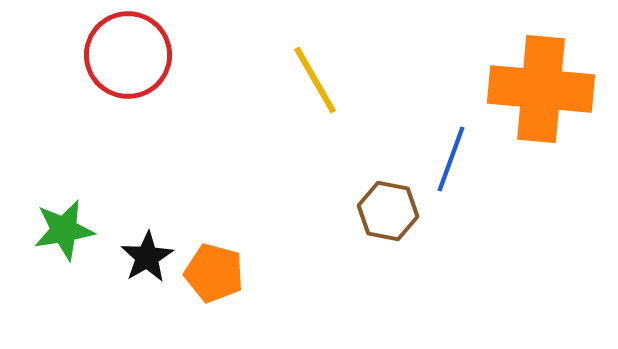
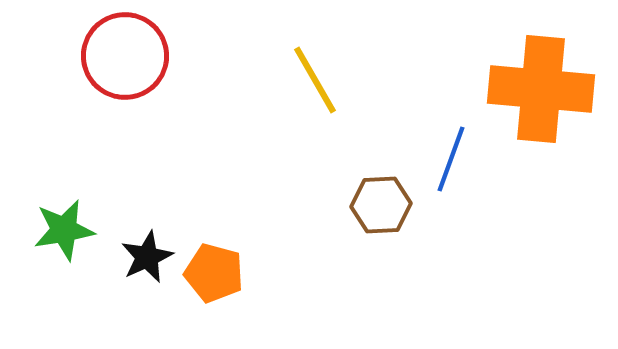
red circle: moved 3 px left, 1 px down
brown hexagon: moved 7 px left, 6 px up; rotated 14 degrees counterclockwise
black star: rotated 6 degrees clockwise
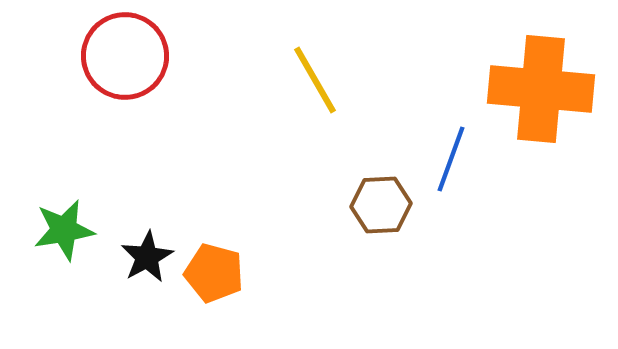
black star: rotated 4 degrees counterclockwise
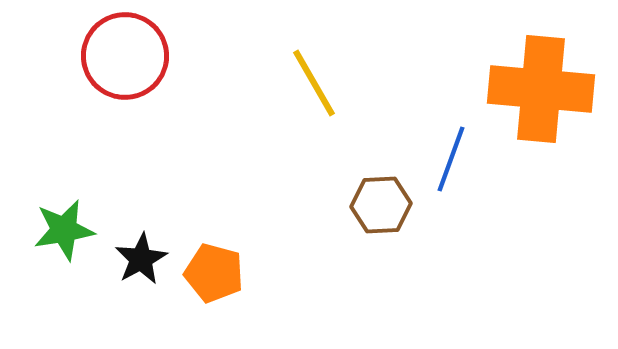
yellow line: moved 1 px left, 3 px down
black star: moved 6 px left, 2 px down
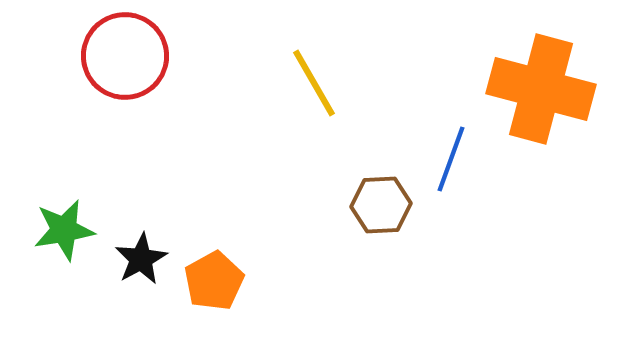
orange cross: rotated 10 degrees clockwise
orange pentagon: moved 8 px down; rotated 28 degrees clockwise
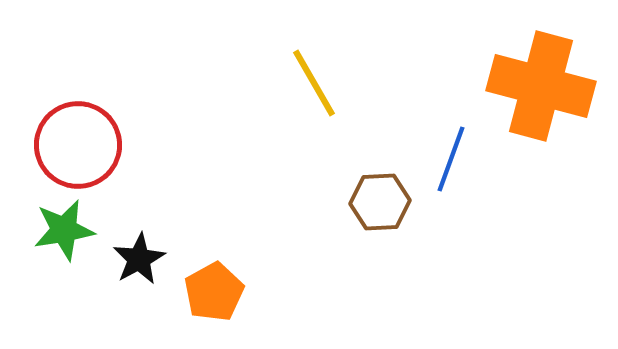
red circle: moved 47 px left, 89 px down
orange cross: moved 3 px up
brown hexagon: moved 1 px left, 3 px up
black star: moved 2 px left
orange pentagon: moved 11 px down
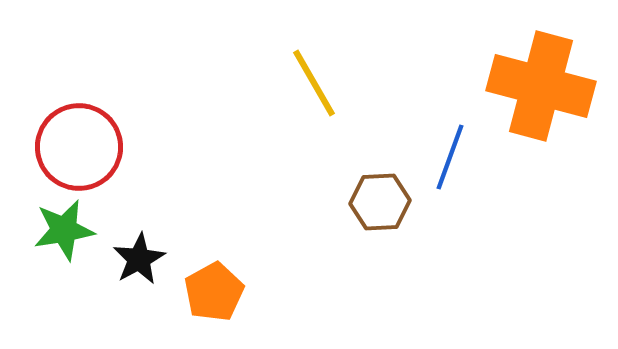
red circle: moved 1 px right, 2 px down
blue line: moved 1 px left, 2 px up
